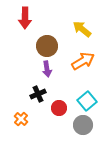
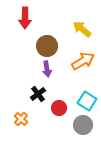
black cross: rotated 14 degrees counterclockwise
cyan square: rotated 18 degrees counterclockwise
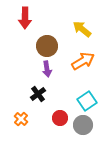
cyan square: rotated 24 degrees clockwise
red circle: moved 1 px right, 10 px down
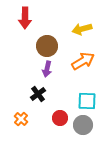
yellow arrow: rotated 54 degrees counterclockwise
purple arrow: rotated 21 degrees clockwise
cyan square: rotated 36 degrees clockwise
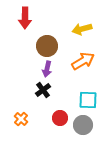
black cross: moved 5 px right, 4 px up
cyan square: moved 1 px right, 1 px up
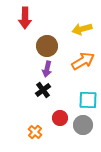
orange cross: moved 14 px right, 13 px down
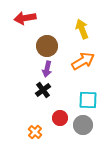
red arrow: rotated 80 degrees clockwise
yellow arrow: rotated 84 degrees clockwise
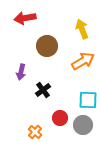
purple arrow: moved 26 px left, 3 px down
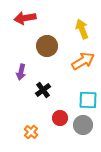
orange cross: moved 4 px left
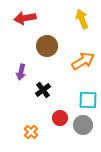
yellow arrow: moved 10 px up
